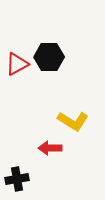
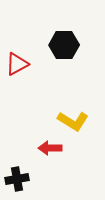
black hexagon: moved 15 px right, 12 px up
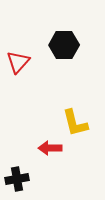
red triangle: moved 1 px right, 2 px up; rotated 20 degrees counterclockwise
yellow L-shape: moved 2 px right, 2 px down; rotated 44 degrees clockwise
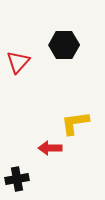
yellow L-shape: rotated 96 degrees clockwise
